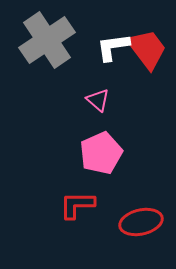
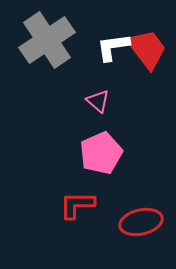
pink triangle: moved 1 px down
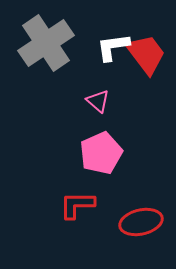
gray cross: moved 1 px left, 3 px down
red trapezoid: moved 1 px left, 5 px down
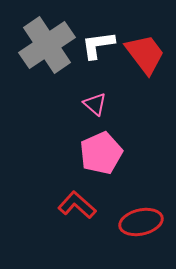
gray cross: moved 1 px right, 2 px down
white L-shape: moved 15 px left, 2 px up
red trapezoid: moved 1 px left
pink triangle: moved 3 px left, 3 px down
red L-shape: rotated 42 degrees clockwise
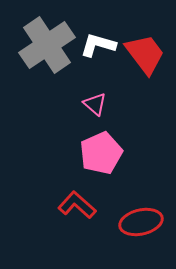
white L-shape: rotated 24 degrees clockwise
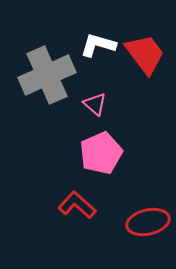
gray cross: moved 30 px down; rotated 10 degrees clockwise
red ellipse: moved 7 px right
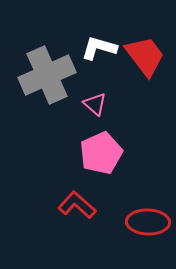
white L-shape: moved 1 px right, 3 px down
red trapezoid: moved 2 px down
red ellipse: rotated 15 degrees clockwise
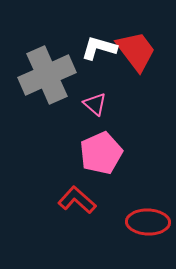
red trapezoid: moved 9 px left, 5 px up
red L-shape: moved 5 px up
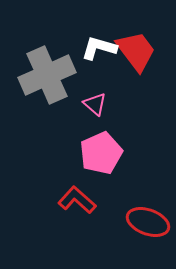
red ellipse: rotated 18 degrees clockwise
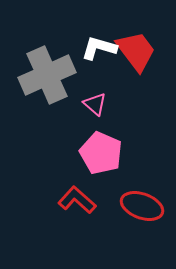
pink pentagon: rotated 24 degrees counterclockwise
red ellipse: moved 6 px left, 16 px up
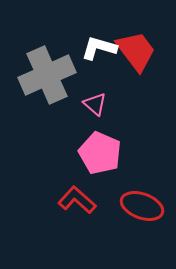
pink pentagon: moved 1 px left
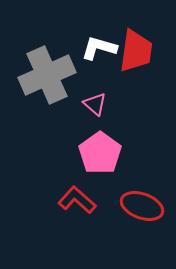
red trapezoid: rotated 45 degrees clockwise
pink pentagon: rotated 12 degrees clockwise
